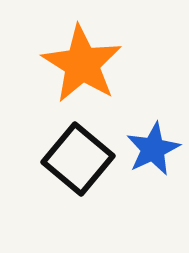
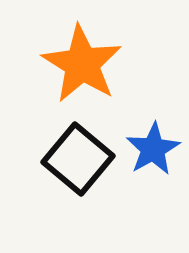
blue star: rotated 4 degrees counterclockwise
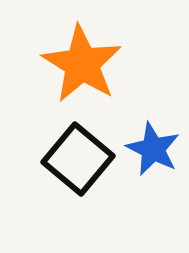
blue star: rotated 16 degrees counterclockwise
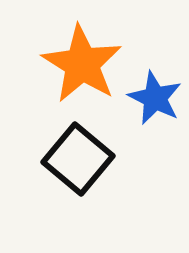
blue star: moved 2 px right, 51 px up
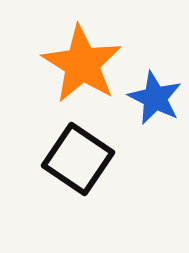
black square: rotated 6 degrees counterclockwise
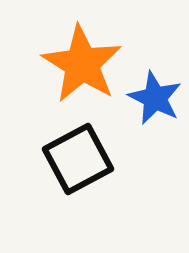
black square: rotated 28 degrees clockwise
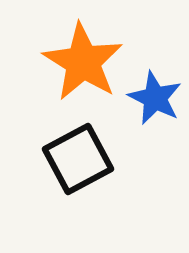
orange star: moved 1 px right, 2 px up
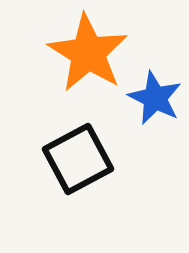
orange star: moved 5 px right, 9 px up
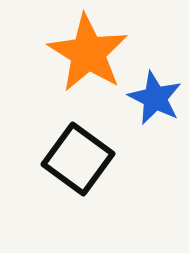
black square: rotated 26 degrees counterclockwise
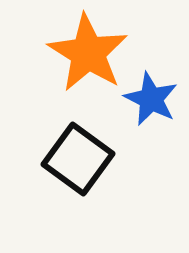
blue star: moved 4 px left, 1 px down
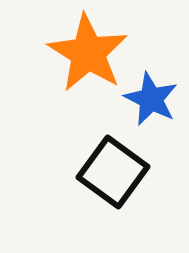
black square: moved 35 px right, 13 px down
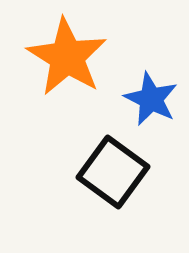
orange star: moved 21 px left, 4 px down
